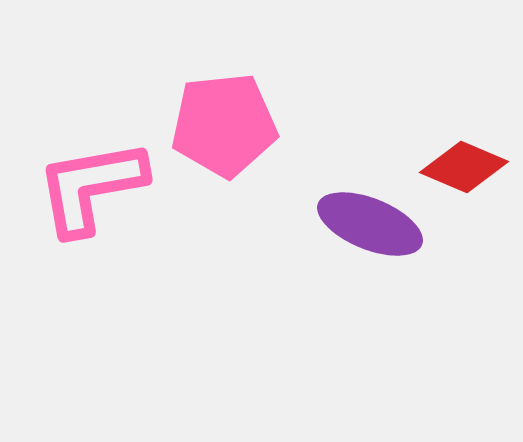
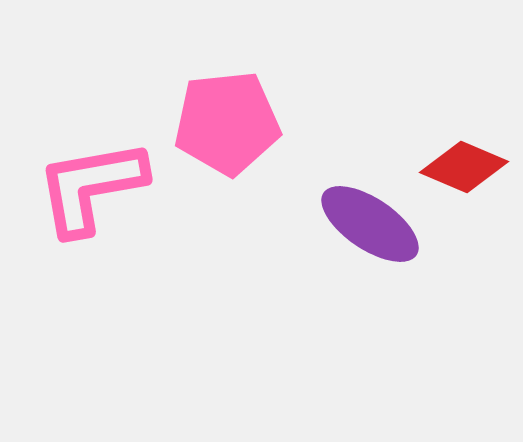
pink pentagon: moved 3 px right, 2 px up
purple ellipse: rotated 12 degrees clockwise
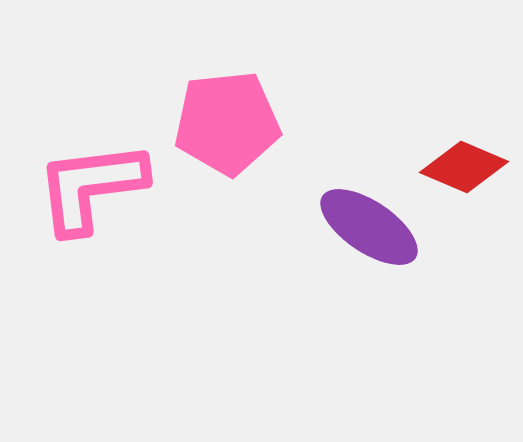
pink L-shape: rotated 3 degrees clockwise
purple ellipse: moved 1 px left, 3 px down
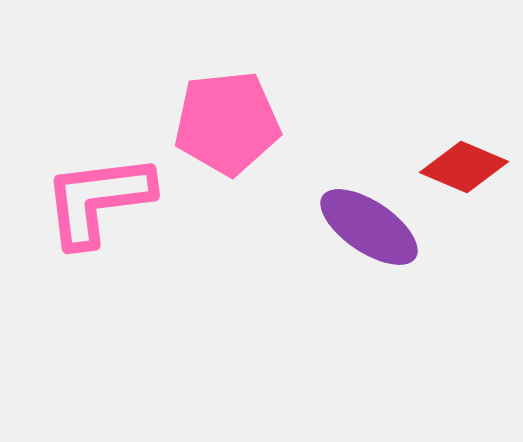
pink L-shape: moved 7 px right, 13 px down
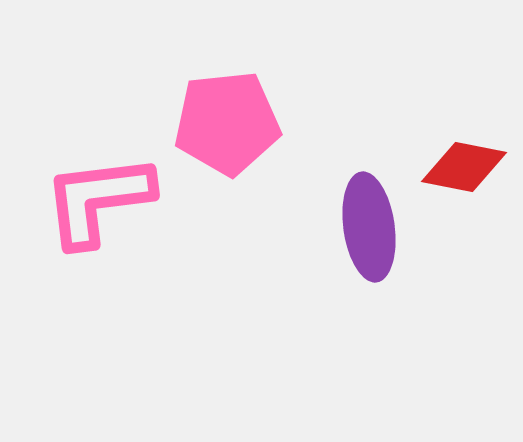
red diamond: rotated 12 degrees counterclockwise
purple ellipse: rotated 48 degrees clockwise
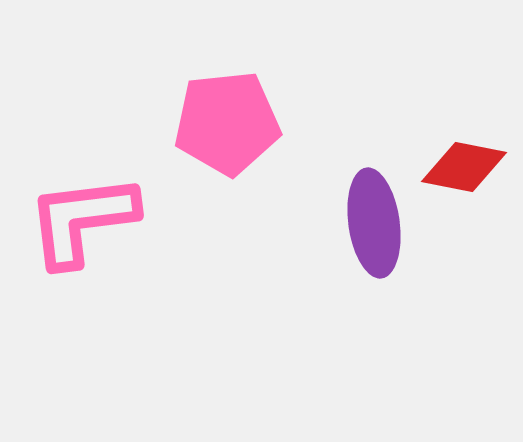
pink L-shape: moved 16 px left, 20 px down
purple ellipse: moved 5 px right, 4 px up
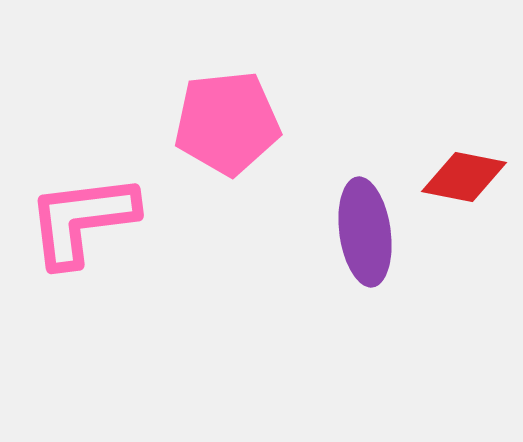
red diamond: moved 10 px down
purple ellipse: moved 9 px left, 9 px down
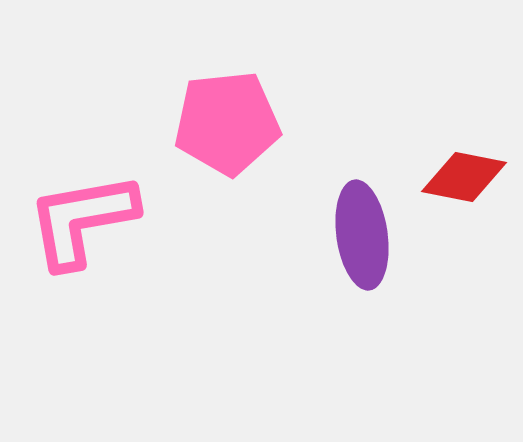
pink L-shape: rotated 3 degrees counterclockwise
purple ellipse: moved 3 px left, 3 px down
